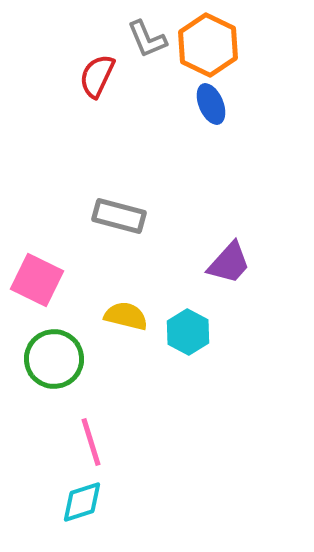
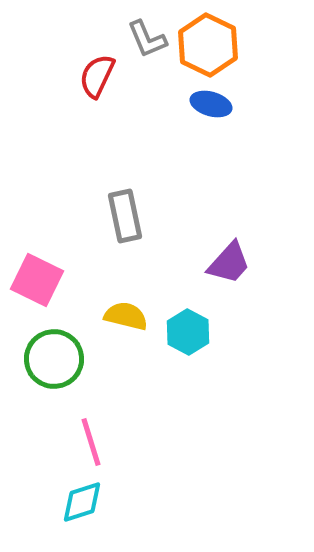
blue ellipse: rotated 51 degrees counterclockwise
gray rectangle: moved 6 px right; rotated 63 degrees clockwise
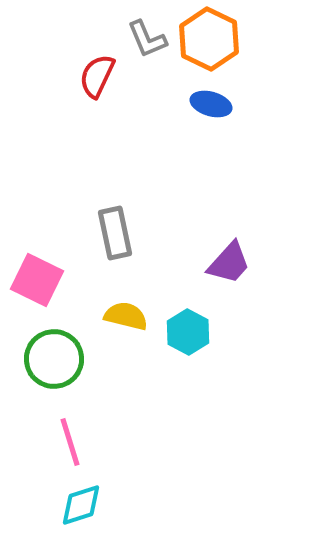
orange hexagon: moved 1 px right, 6 px up
gray rectangle: moved 10 px left, 17 px down
pink line: moved 21 px left
cyan diamond: moved 1 px left, 3 px down
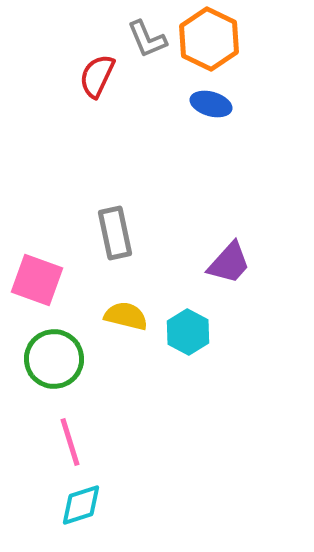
pink square: rotated 6 degrees counterclockwise
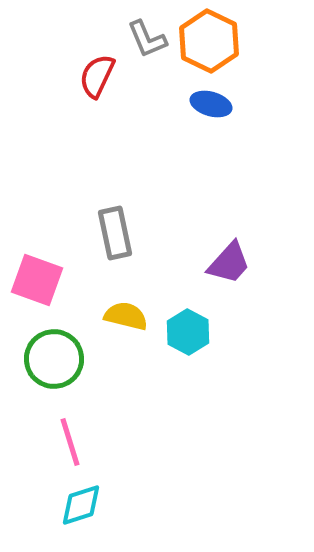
orange hexagon: moved 2 px down
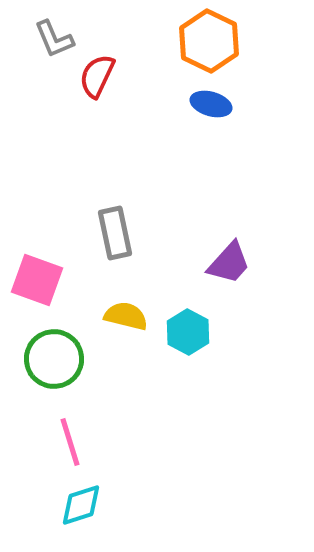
gray L-shape: moved 93 px left
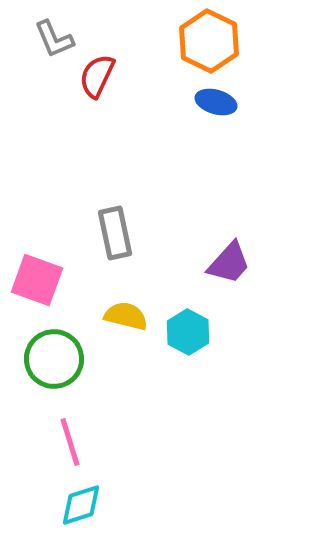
blue ellipse: moved 5 px right, 2 px up
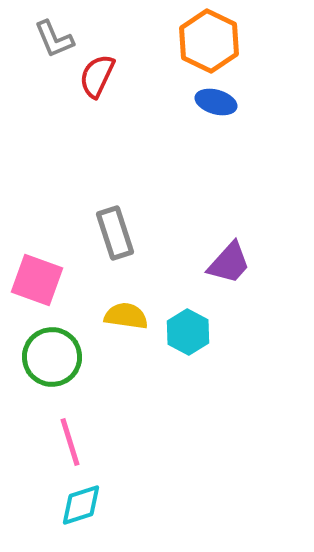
gray rectangle: rotated 6 degrees counterclockwise
yellow semicircle: rotated 6 degrees counterclockwise
green circle: moved 2 px left, 2 px up
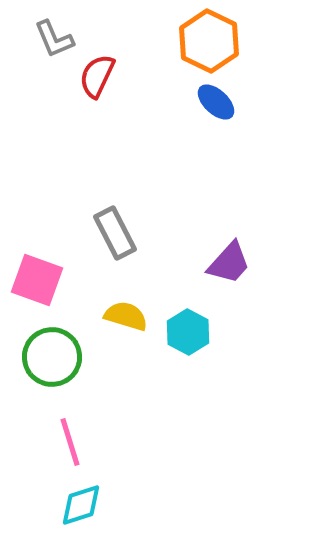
blue ellipse: rotated 27 degrees clockwise
gray rectangle: rotated 9 degrees counterclockwise
yellow semicircle: rotated 9 degrees clockwise
